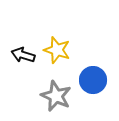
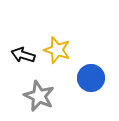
blue circle: moved 2 px left, 2 px up
gray star: moved 17 px left
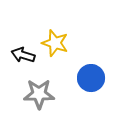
yellow star: moved 2 px left, 7 px up
gray star: moved 2 px up; rotated 24 degrees counterclockwise
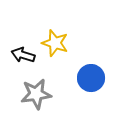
gray star: moved 3 px left; rotated 8 degrees counterclockwise
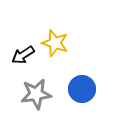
black arrow: rotated 50 degrees counterclockwise
blue circle: moved 9 px left, 11 px down
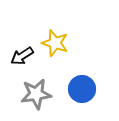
black arrow: moved 1 px left, 1 px down
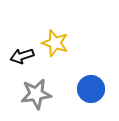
black arrow: rotated 15 degrees clockwise
blue circle: moved 9 px right
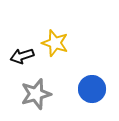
blue circle: moved 1 px right
gray star: rotated 8 degrees counterclockwise
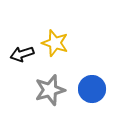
black arrow: moved 2 px up
gray star: moved 14 px right, 4 px up
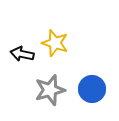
black arrow: rotated 30 degrees clockwise
